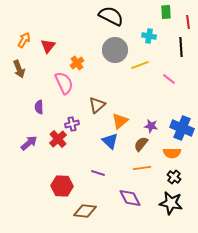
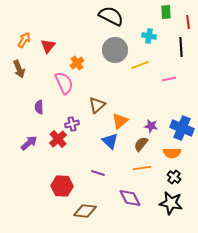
pink line: rotated 48 degrees counterclockwise
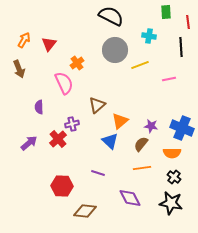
red triangle: moved 1 px right, 2 px up
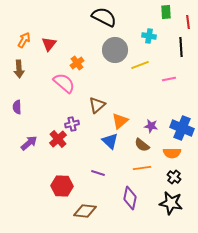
black semicircle: moved 7 px left, 1 px down
brown arrow: rotated 18 degrees clockwise
pink semicircle: rotated 25 degrees counterclockwise
purple semicircle: moved 22 px left
brown semicircle: moved 1 px right, 1 px down; rotated 91 degrees counterclockwise
purple diamond: rotated 40 degrees clockwise
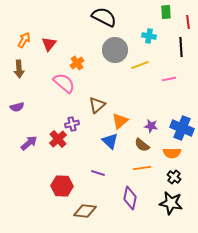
purple semicircle: rotated 104 degrees counterclockwise
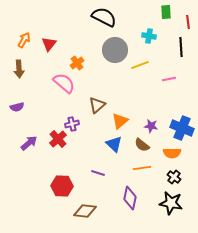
blue triangle: moved 4 px right, 3 px down
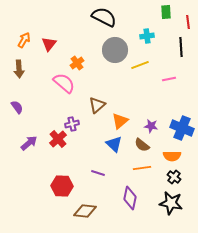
cyan cross: moved 2 px left; rotated 16 degrees counterclockwise
purple semicircle: rotated 112 degrees counterclockwise
orange semicircle: moved 3 px down
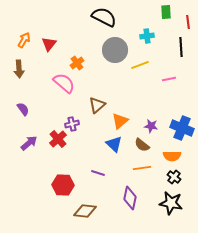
purple semicircle: moved 6 px right, 2 px down
red hexagon: moved 1 px right, 1 px up
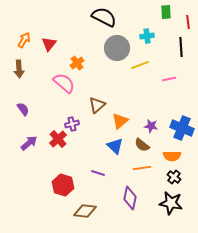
gray circle: moved 2 px right, 2 px up
blue triangle: moved 1 px right, 2 px down
red hexagon: rotated 15 degrees clockwise
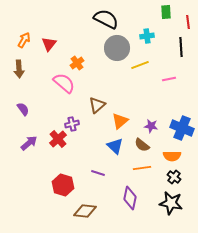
black semicircle: moved 2 px right, 2 px down
